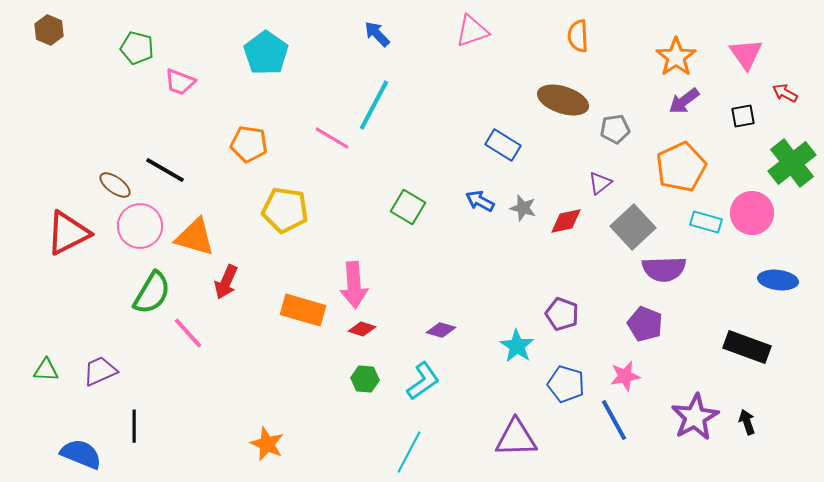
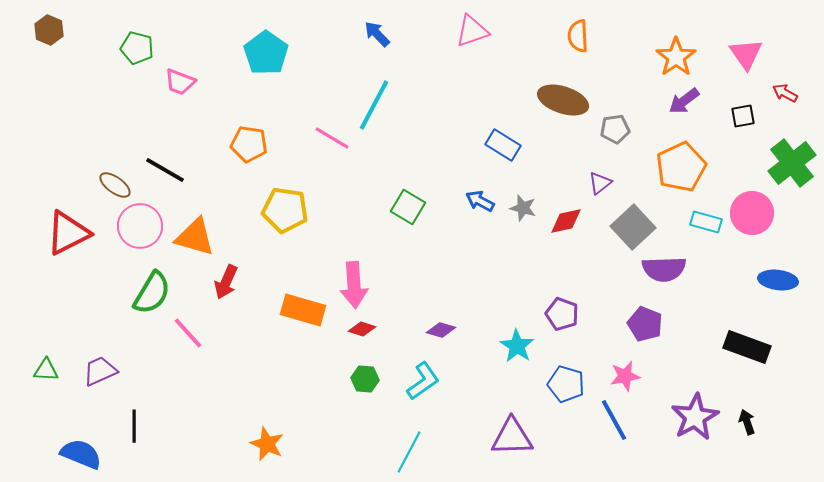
purple triangle at (516, 438): moved 4 px left, 1 px up
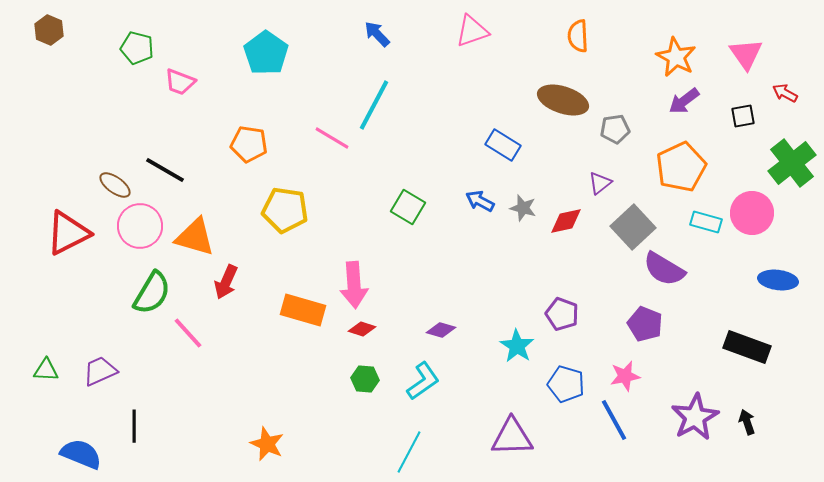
orange star at (676, 57): rotated 9 degrees counterclockwise
purple semicircle at (664, 269): rotated 33 degrees clockwise
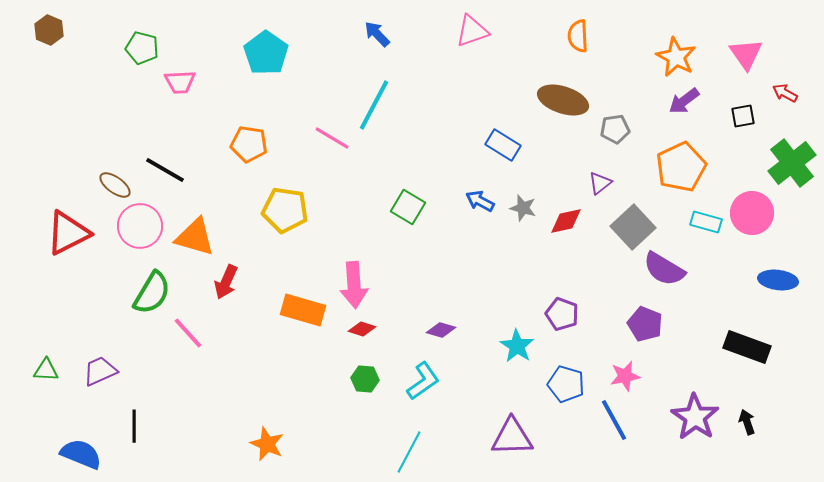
green pentagon at (137, 48): moved 5 px right
pink trapezoid at (180, 82): rotated 24 degrees counterclockwise
purple star at (695, 417): rotated 9 degrees counterclockwise
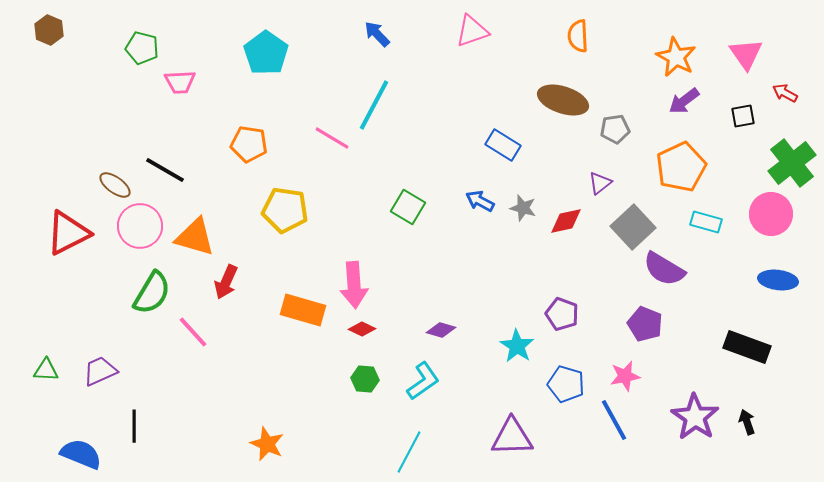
pink circle at (752, 213): moved 19 px right, 1 px down
red diamond at (362, 329): rotated 8 degrees clockwise
pink line at (188, 333): moved 5 px right, 1 px up
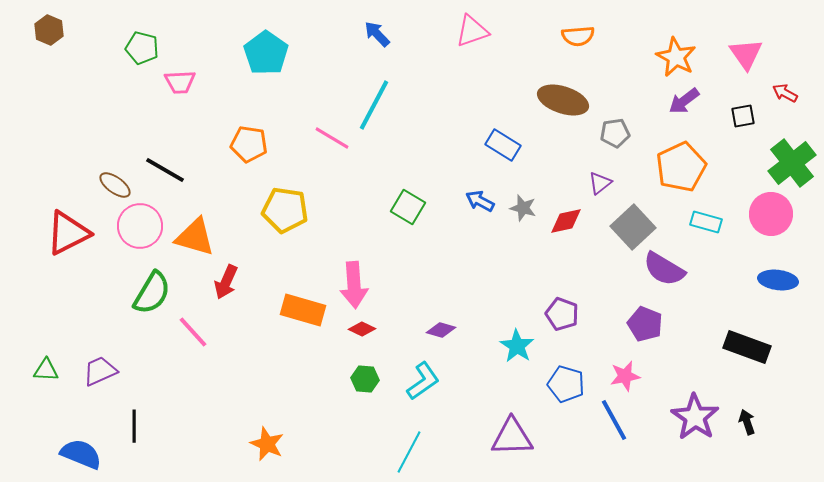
orange semicircle at (578, 36): rotated 92 degrees counterclockwise
gray pentagon at (615, 129): moved 4 px down
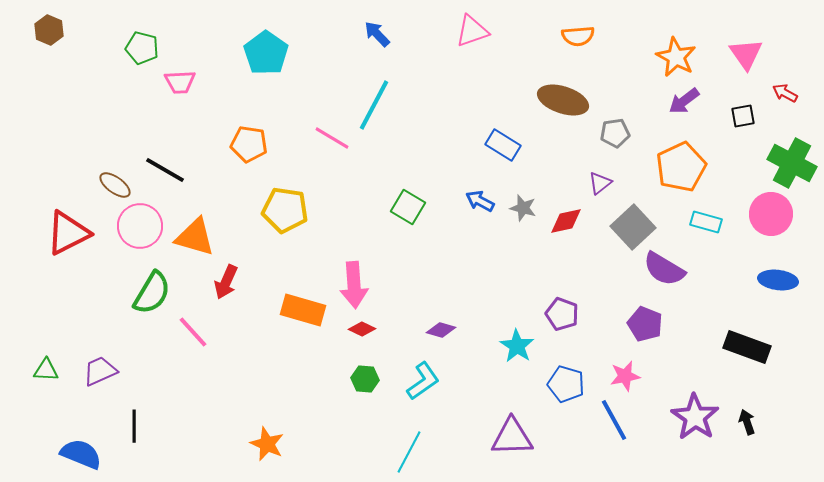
green cross at (792, 163): rotated 24 degrees counterclockwise
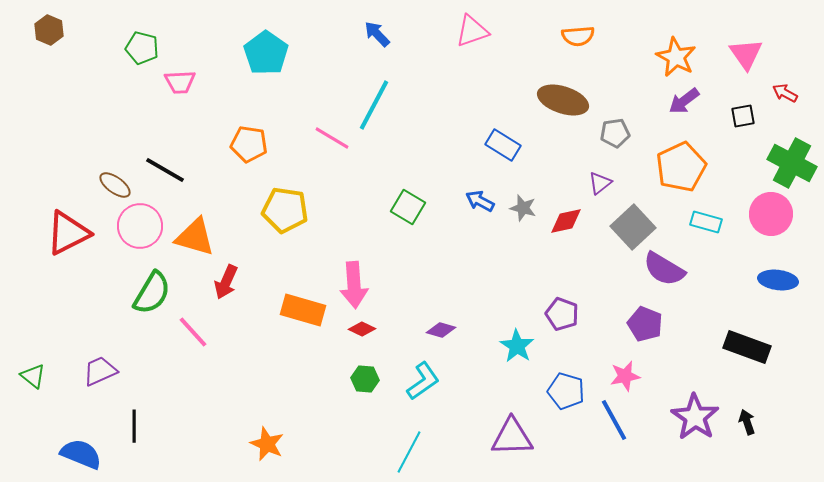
green triangle at (46, 370): moved 13 px left, 6 px down; rotated 36 degrees clockwise
blue pentagon at (566, 384): moved 7 px down
